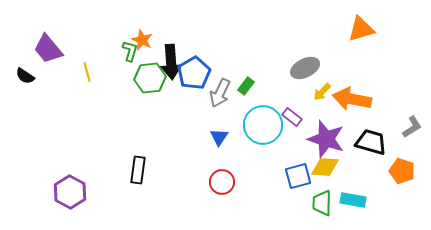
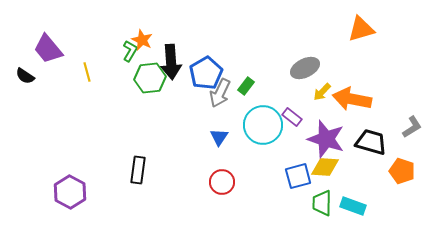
green L-shape: rotated 15 degrees clockwise
blue pentagon: moved 12 px right
cyan rectangle: moved 6 px down; rotated 10 degrees clockwise
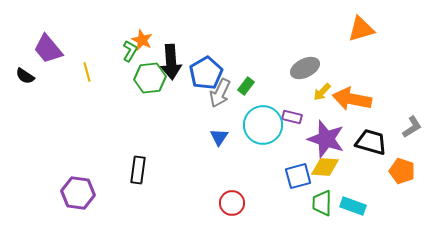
purple rectangle: rotated 24 degrees counterclockwise
red circle: moved 10 px right, 21 px down
purple hexagon: moved 8 px right, 1 px down; rotated 20 degrees counterclockwise
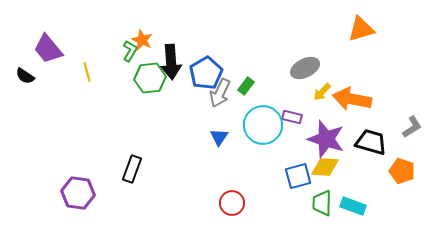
black rectangle: moved 6 px left, 1 px up; rotated 12 degrees clockwise
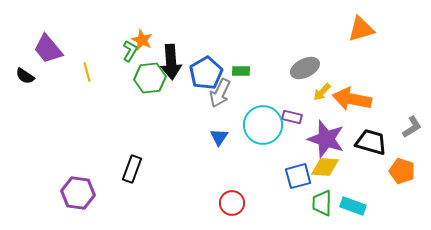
green rectangle: moved 5 px left, 15 px up; rotated 54 degrees clockwise
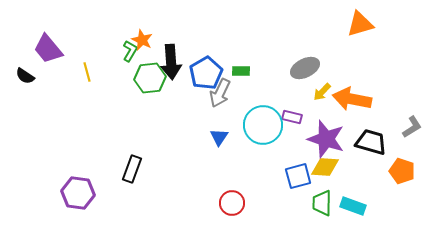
orange triangle: moved 1 px left, 5 px up
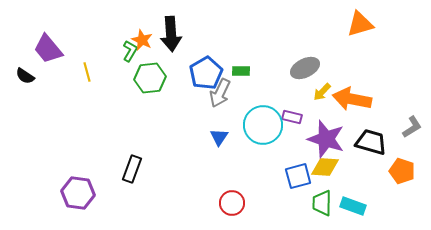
black arrow: moved 28 px up
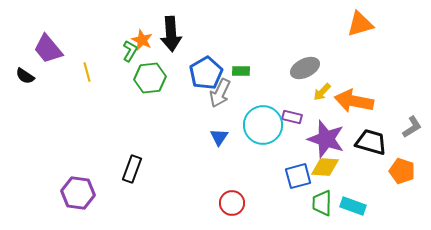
orange arrow: moved 2 px right, 2 px down
